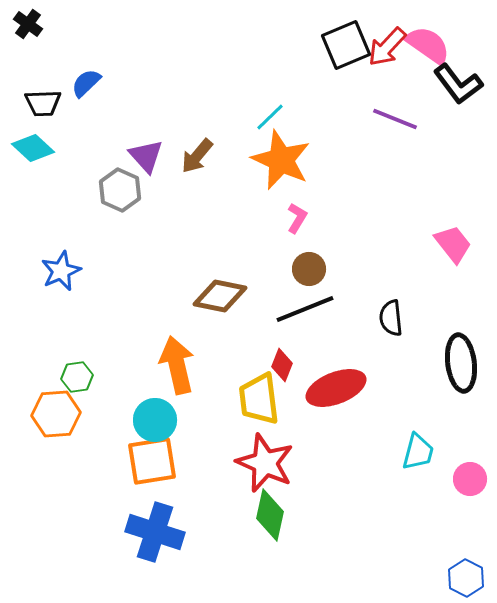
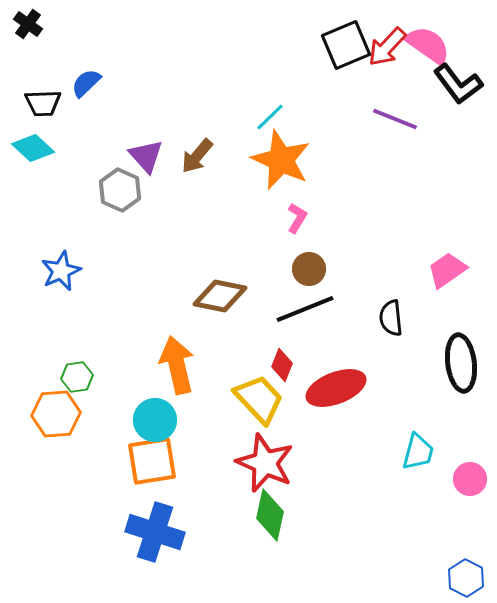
pink trapezoid: moved 6 px left, 26 px down; rotated 87 degrees counterclockwise
yellow trapezoid: rotated 144 degrees clockwise
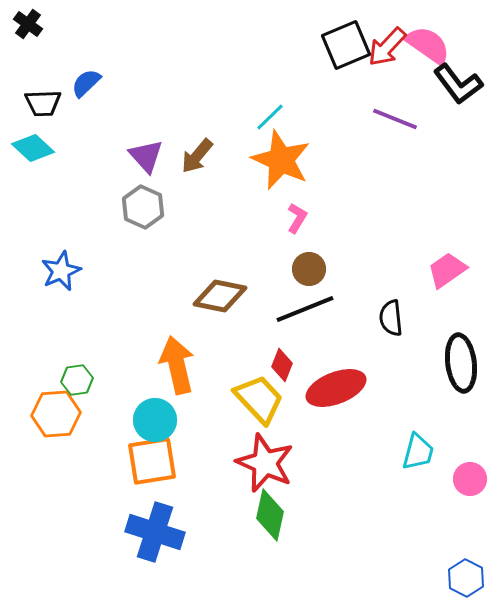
gray hexagon: moved 23 px right, 17 px down
green hexagon: moved 3 px down
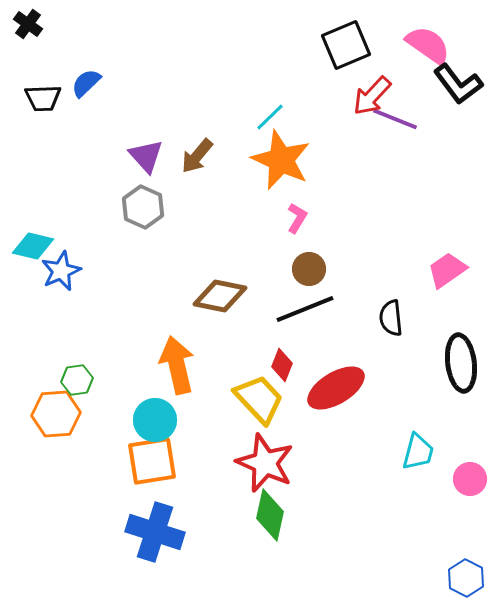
red arrow: moved 15 px left, 49 px down
black trapezoid: moved 5 px up
cyan diamond: moved 98 px down; rotated 30 degrees counterclockwise
red ellipse: rotated 10 degrees counterclockwise
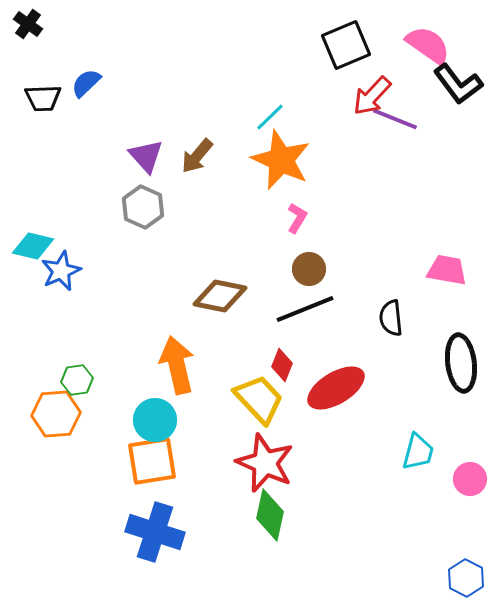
pink trapezoid: rotated 45 degrees clockwise
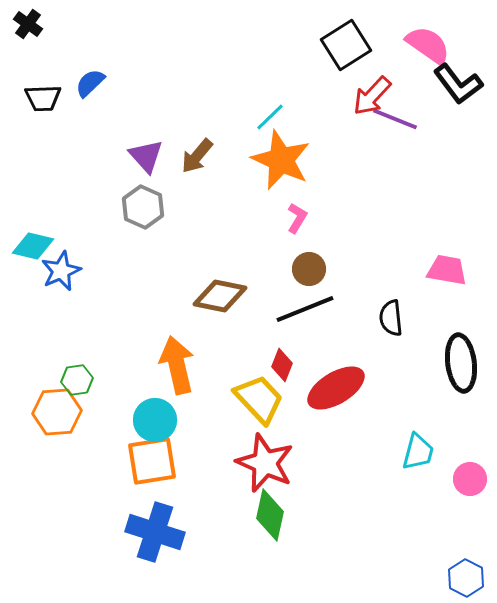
black square: rotated 9 degrees counterclockwise
blue semicircle: moved 4 px right
orange hexagon: moved 1 px right, 2 px up
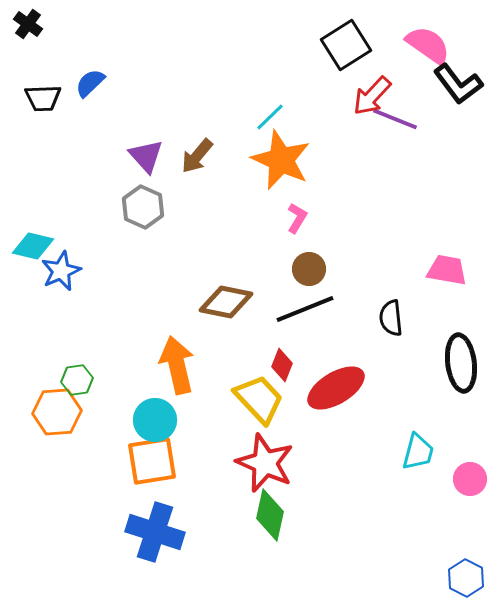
brown diamond: moved 6 px right, 6 px down
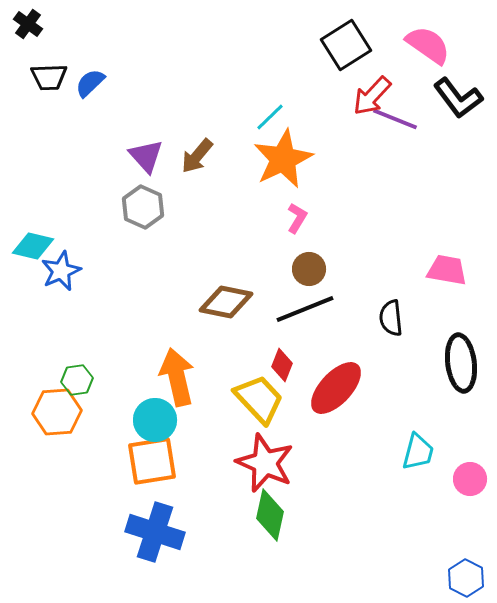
black L-shape: moved 14 px down
black trapezoid: moved 6 px right, 21 px up
orange star: moved 2 px right, 1 px up; rotated 22 degrees clockwise
orange arrow: moved 12 px down
red ellipse: rotated 16 degrees counterclockwise
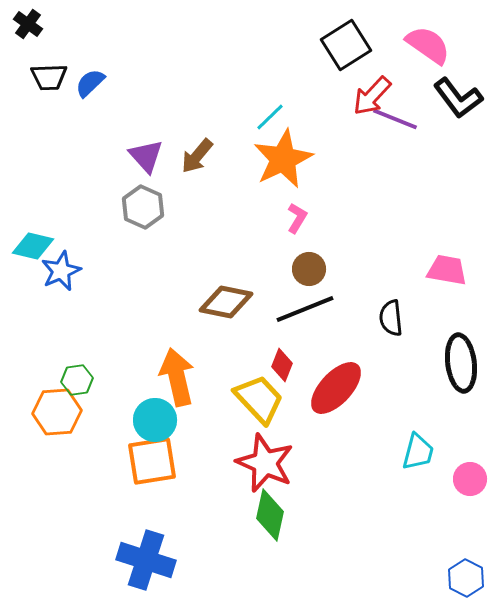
blue cross: moved 9 px left, 28 px down
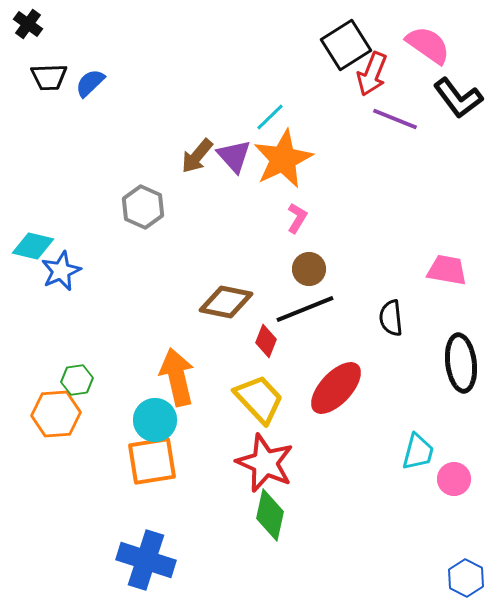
red arrow: moved 22 px up; rotated 21 degrees counterclockwise
purple triangle: moved 88 px right
red diamond: moved 16 px left, 24 px up
orange hexagon: moved 1 px left, 2 px down
pink circle: moved 16 px left
